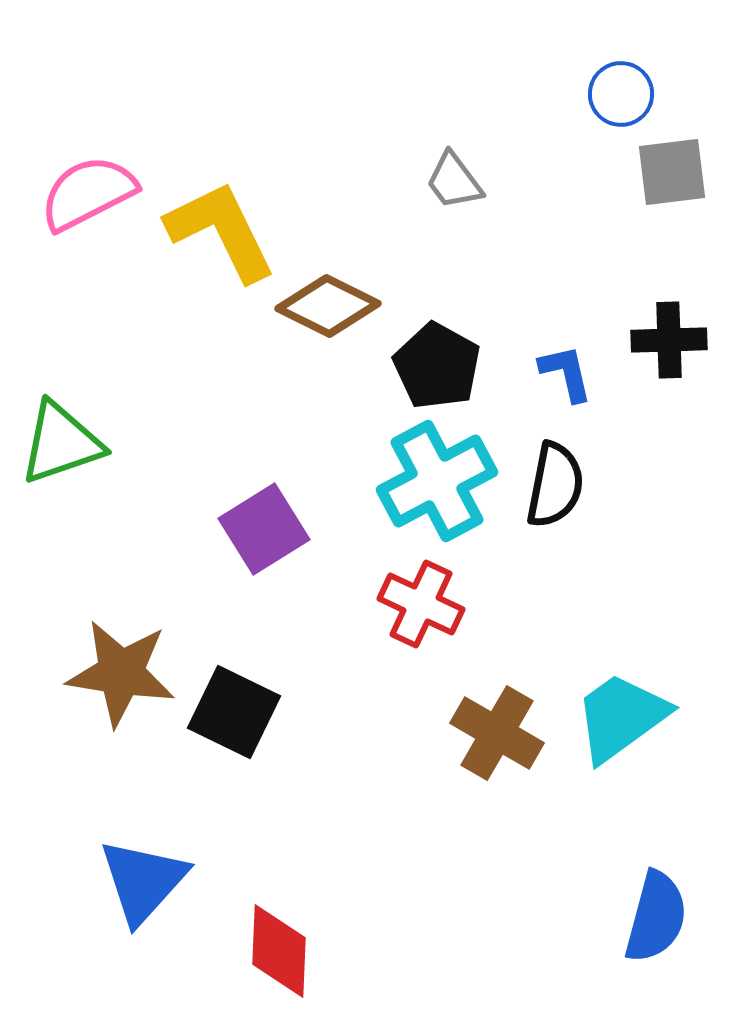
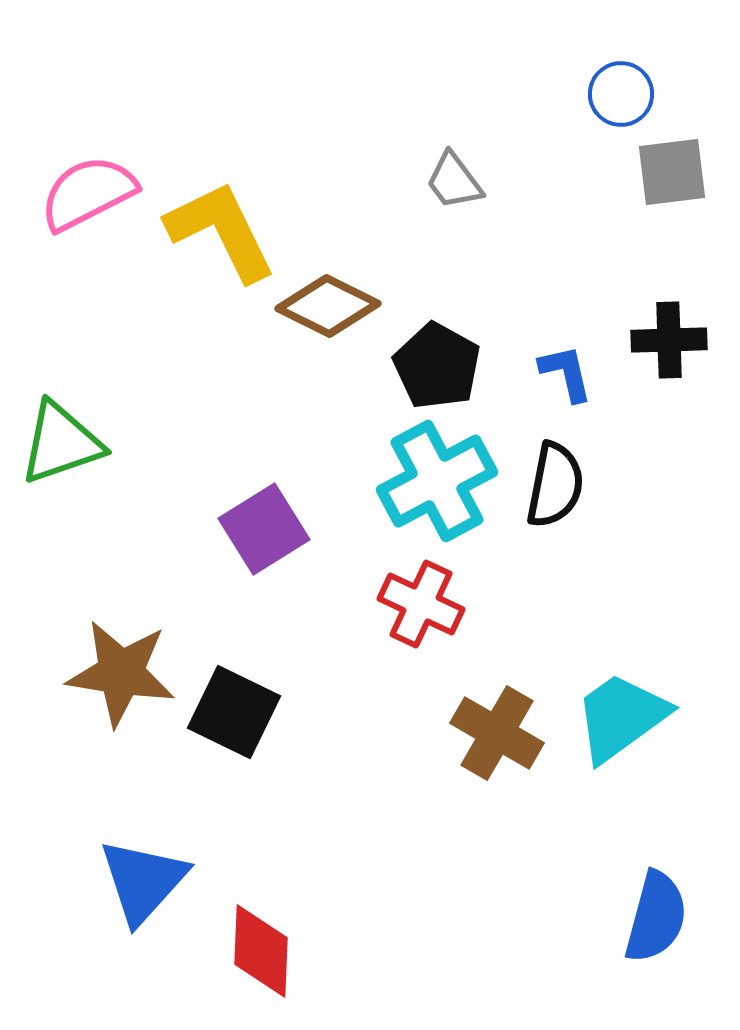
red diamond: moved 18 px left
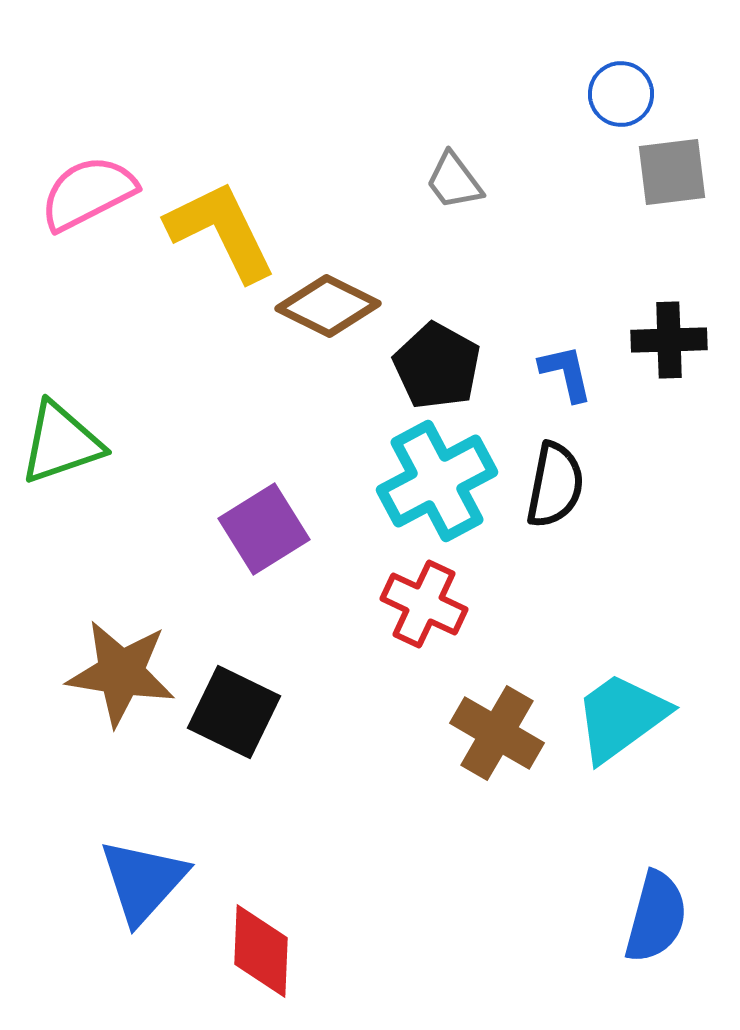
red cross: moved 3 px right
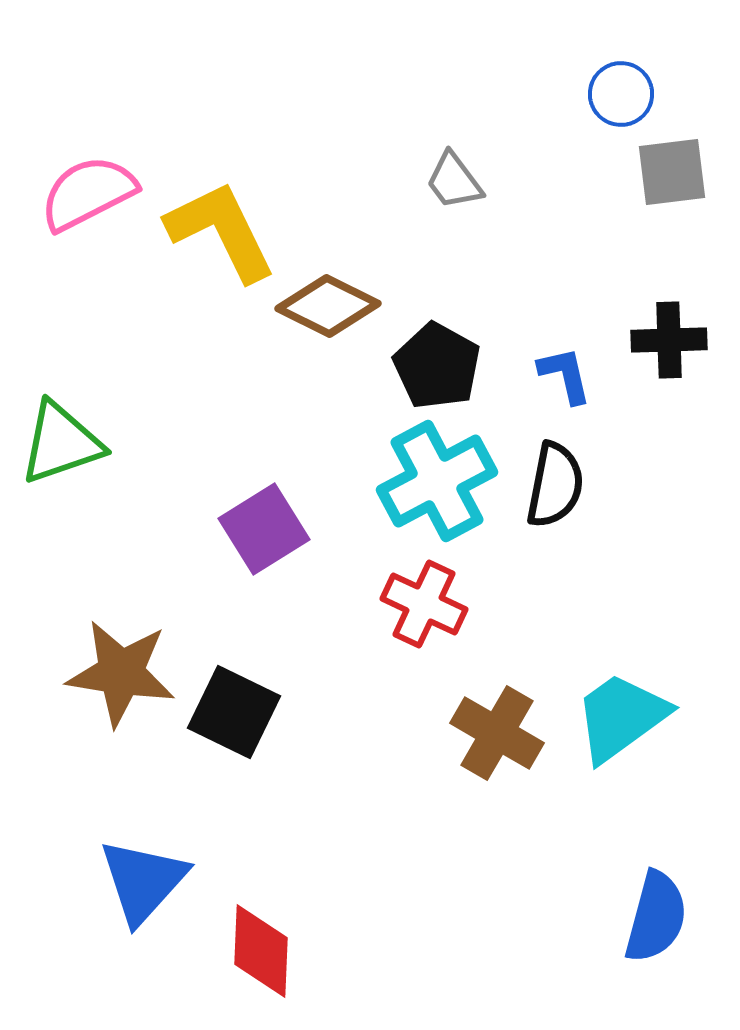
blue L-shape: moved 1 px left, 2 px down
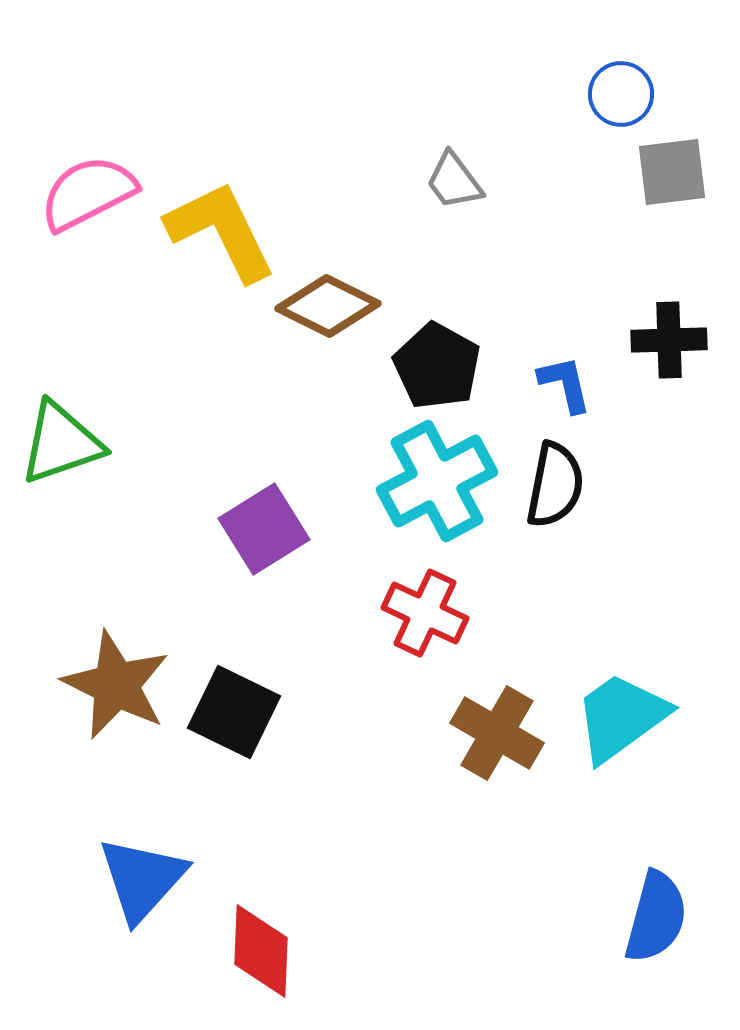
blue L-shape: moved 9 px down
red cross: moved 1 px right, 9 px down
brown star: moved 5 px left, 12 px down; rotated 17 degrees clockwise
blue triangle: moved 1 px left, 2 px up
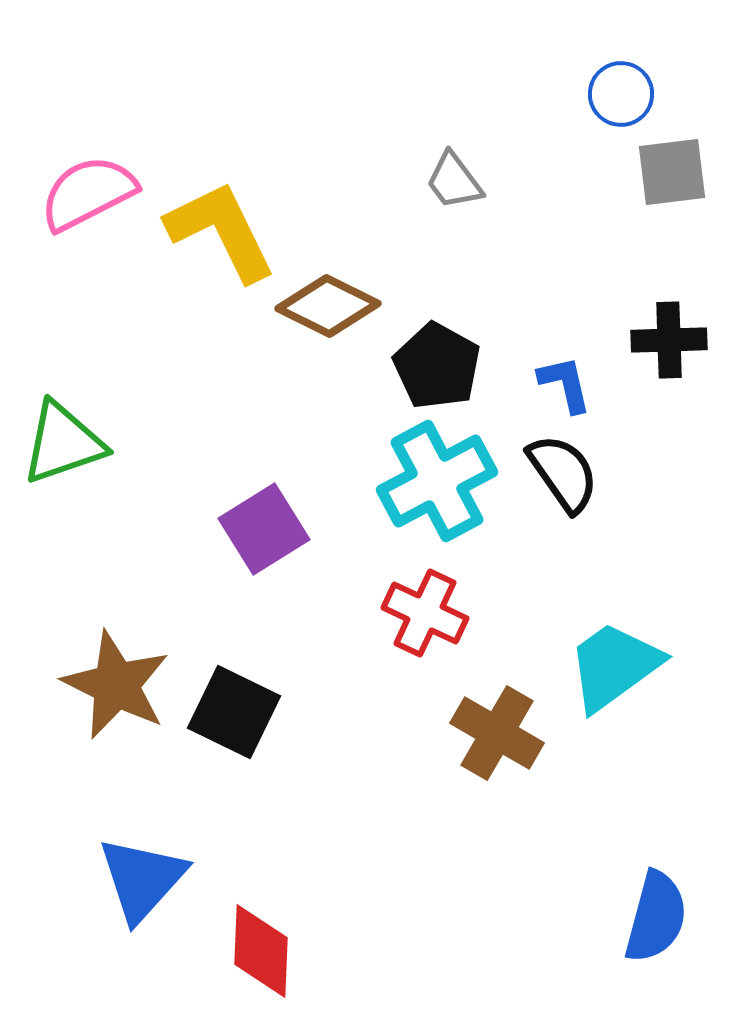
green triangle: moved 2 px right
black semicircle: moved 8 px right, 12 px up; rotated 46 degrees counterclockwise
cyan trapezoid: moved 7 px left, 51 px up
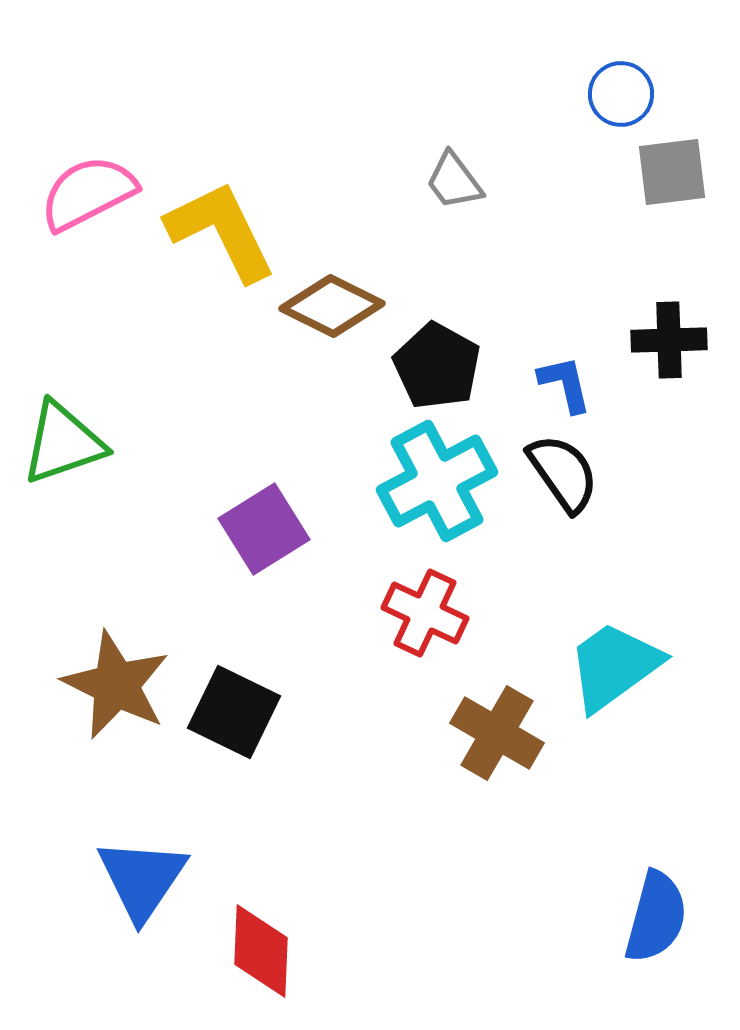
brown diamond: moved 4 px right
blue triangle: rotated 8 degrees counterclockwise
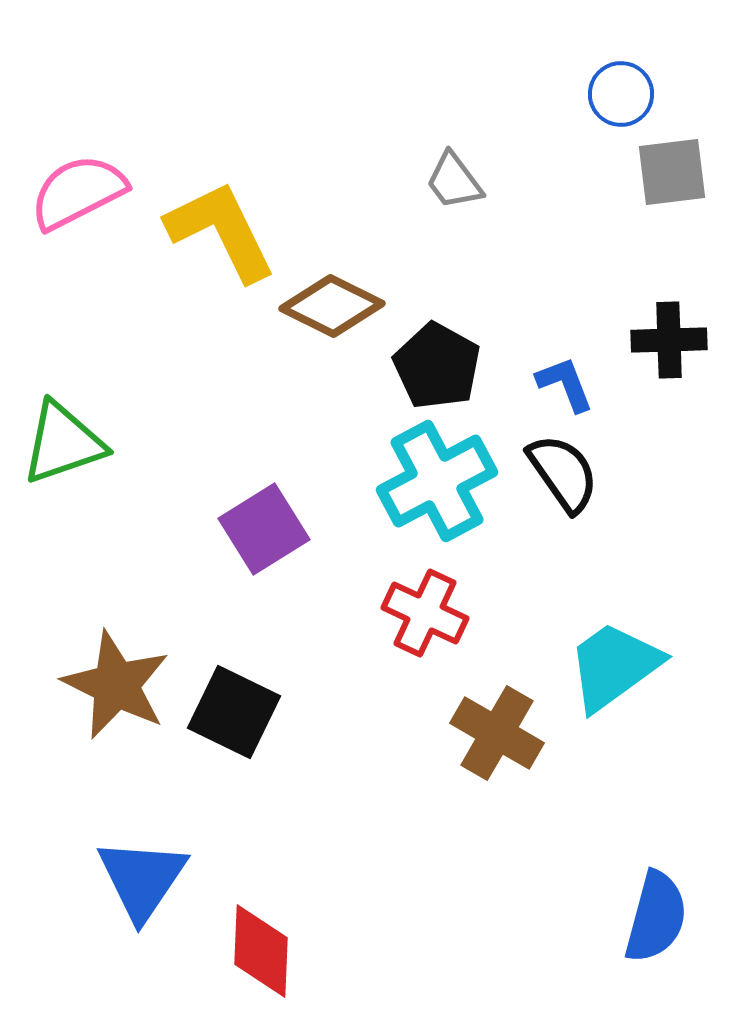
pink semicircle: moved 10 px left, 1 px up
blue L-shape: rotated 8 degrees counterclockwise
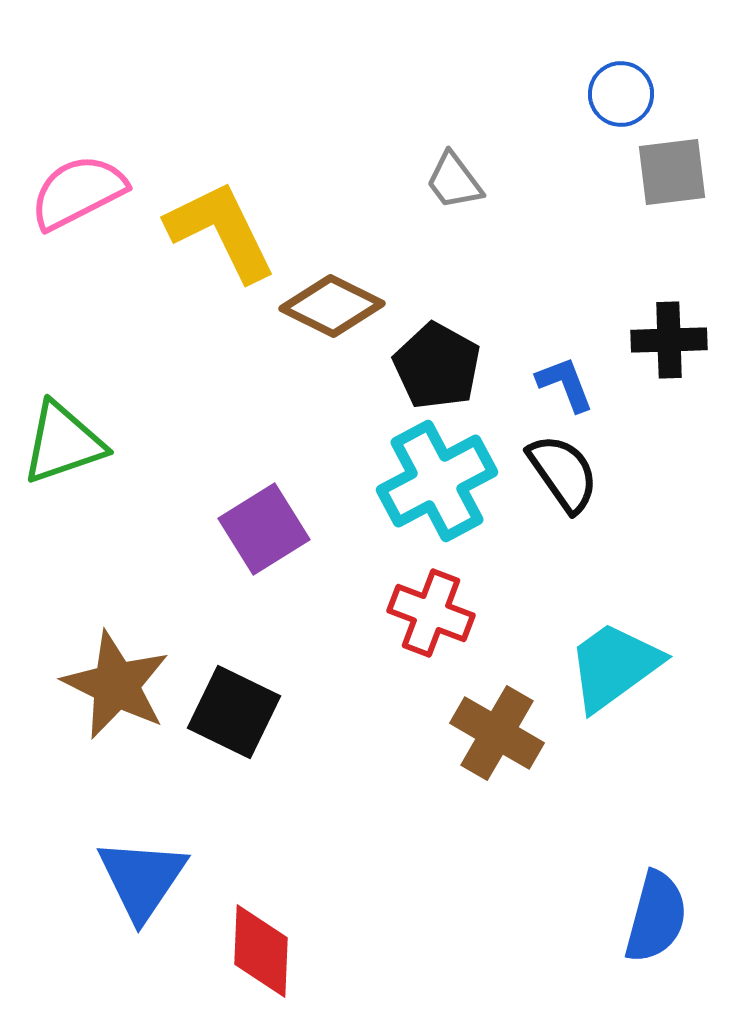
red cross: moved 6 px right; rotated 4 degrees counterclockwise
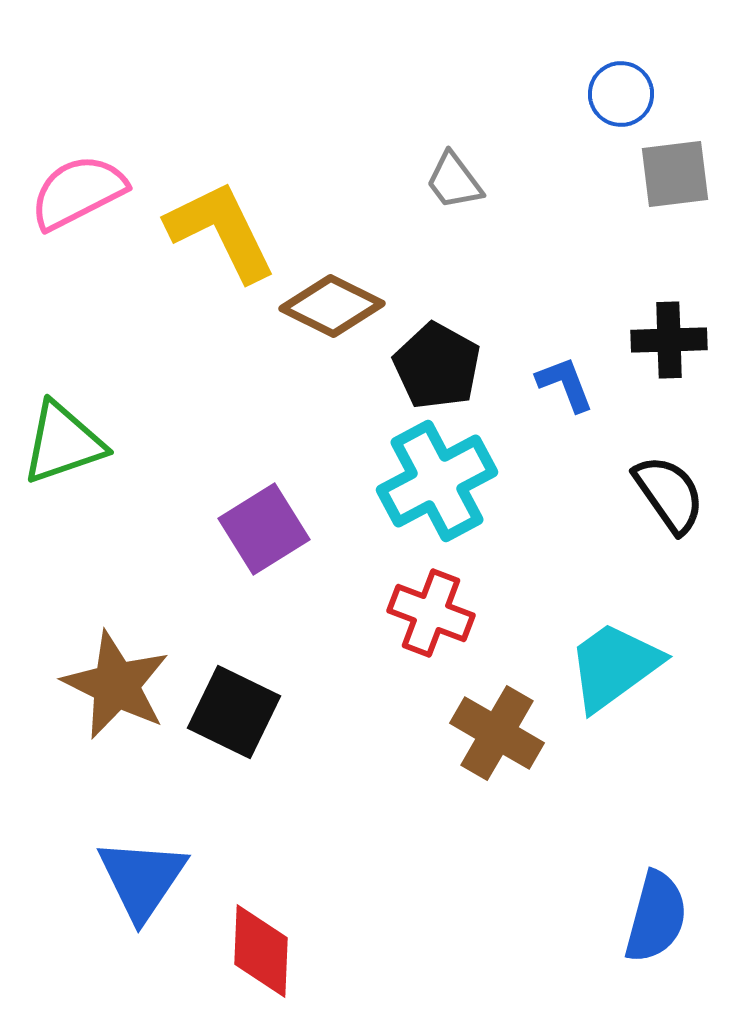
gray square: moved 3 px right, 2 px down
black semicircle: moved 106 px right, 21 px down
